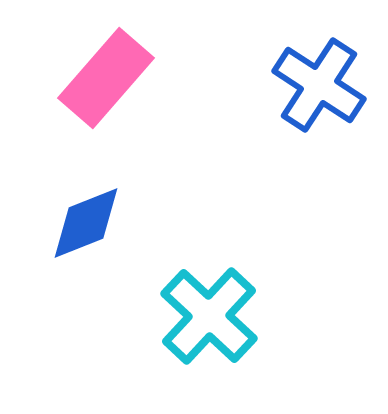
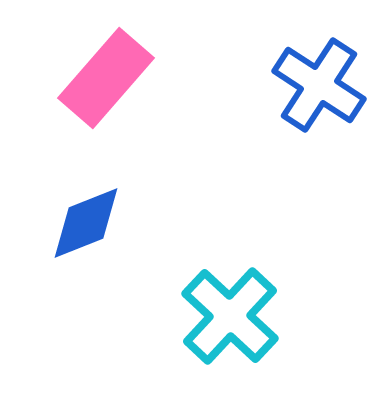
cyan cross: moved 21 px right
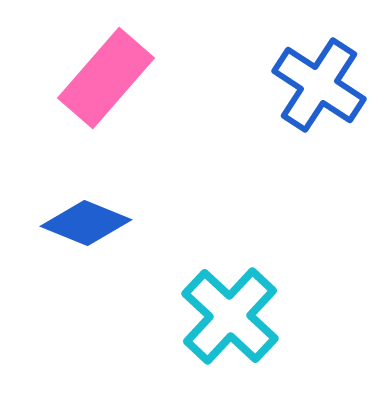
blue diamond: rotated 44 degrees clockwise
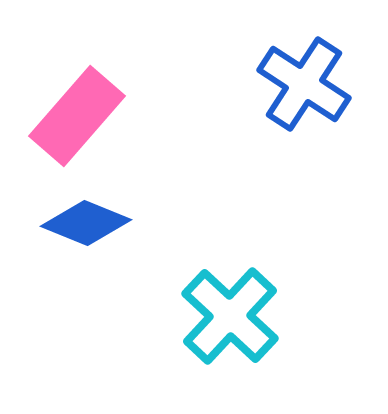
pink rectangle: moved 29 px left, 38 px down
blue cross: moved 15 px left, 1 px up
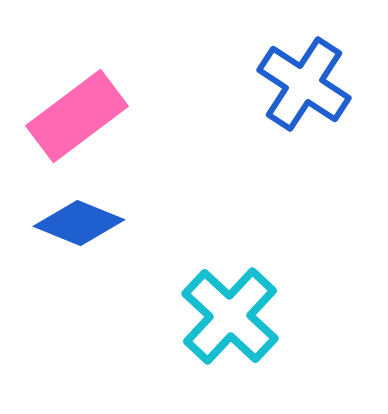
pink rectangle: rotated 12 degrees clockwise
blue diamond: moved 7 px left
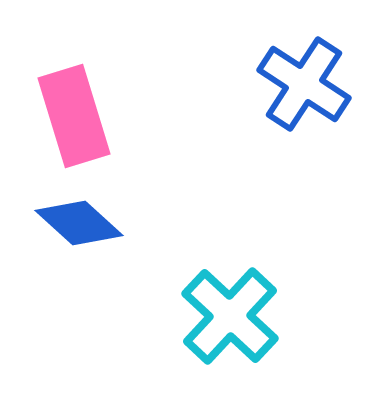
pink rectangle: moved 3 px left; rotated 70 degrees counterclockwise
blue diamond: rotated 20 degrees clockwise
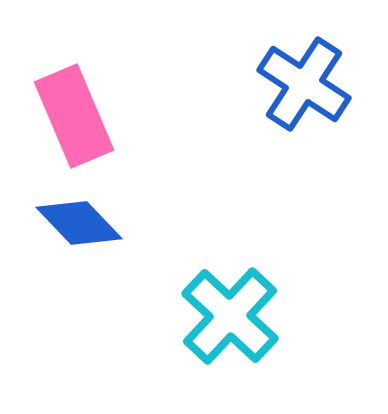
pink rectangle: rotated 6 degrees counterclockwise
blue diamond: rotated 4 degrees clockwise
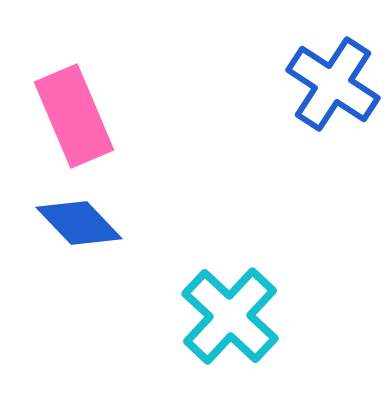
blue cross: moved 29 px right
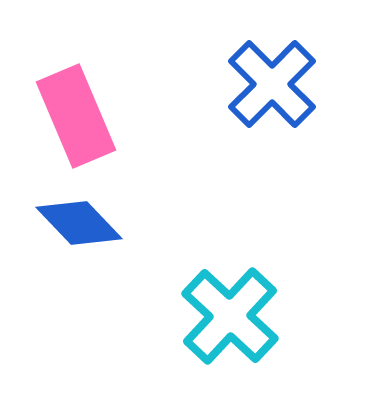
blue cross: moved 61 px left; rotated 12 degrees clockwise
pink rectangle: moved 2 px right
